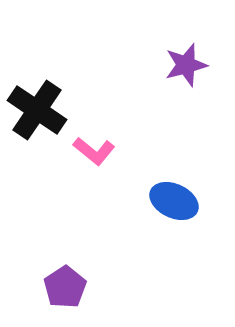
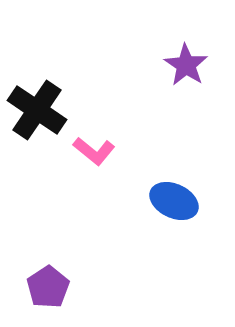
purple star: rotated 24 degrees counterclockwise
purple pentagon: moved 17 px left
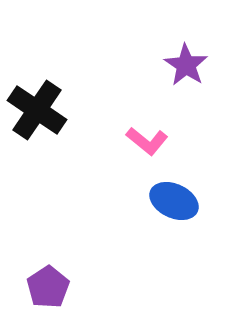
pink L-shape: moved 53 px right, 10 px up
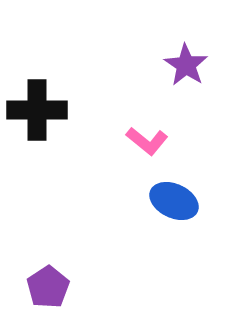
black cross: rotated 34 degrees counterclockwise
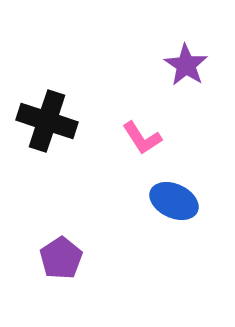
black cross: moved 10 px right, 11 px down; rotated 18 degrees clockwise
pink L-shape: moved 5 px left, 3 px up; rotated 18 degrees clockwise
purple pentagon: moved 13 px right, 29 px up
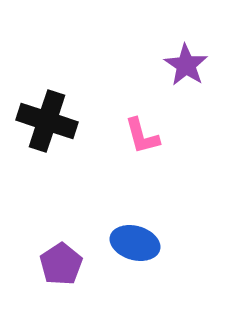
pink L-shape: moved 2 px up; rotated 18 degrees clockwise
blue ellipse: moved 39 px left, 42 px down; rotated 9 degrees counterclockwise
purple pentagon: moved 6 px down
